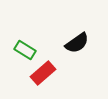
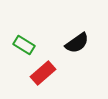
green rectangle: moved 1 px left, 5 px up
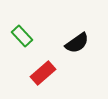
green rectangle: moved 2 px left, 9 px up; rotated 15 degrees clockwise
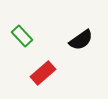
black semicircle: moved 4 px right, 3 px up
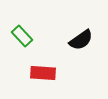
red rectangle: rotated 45 degrees clockwise
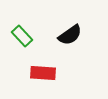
black semicircle: moved 11 px left, 5 px up
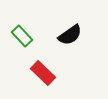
red rectangle: rotated 40 degrees clockwise
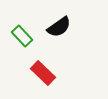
black semicircle: moved 11 px left, 8 px up
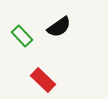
red rectangle: moved 7 px down
